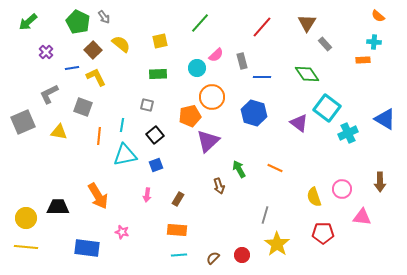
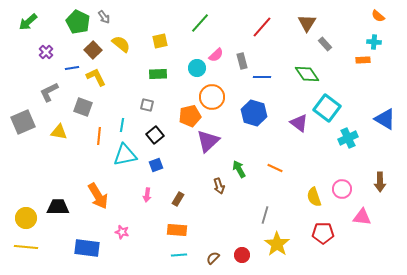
gray L-shape at (49, 94): moved 2 px up
cyan cross at (348, 133): moved 5 px down
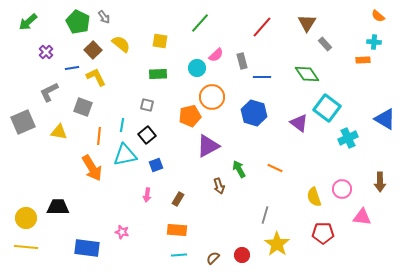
yellow square at (160, 41): rotated 21 degrees clockwise
black square at (155, 135): moved 8 px left
purple triangle at (208, 141): moved 5 px down; rotated 15 degrees clockwise
orange arrow at (98, 196): moved 6 px left, 28 px up
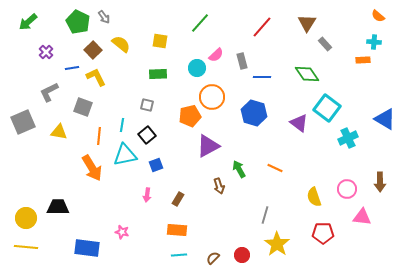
pink circle at (342, 189): moved 5 px right
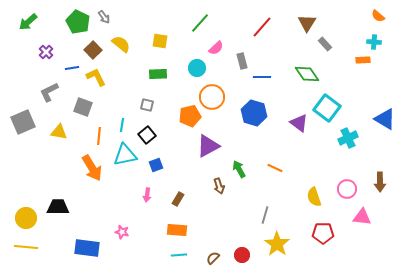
pink semicircle at (216, 55): moved 7 px up
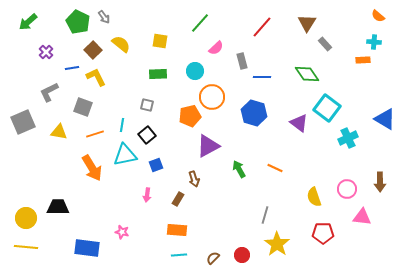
cyan circle at (197, 68): moved 2 px left, 3 px down
orange line at (99, 136): moved 4 px left, 2 px up; rotated 66 degrees clockwise
brown arrow at (219, 186): moved 25 px left, 7 px up
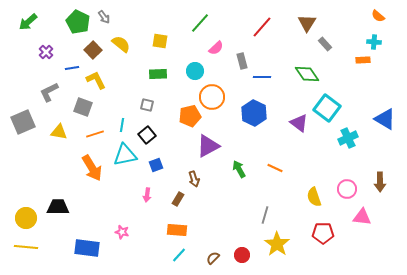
yellow L-shape at (96, 77): moved 3 px down
blue hexagon at (254, 113): rotated 10 degrees clockwise
cyan line at (179, 255): rotated 42 degrees counterclockwise
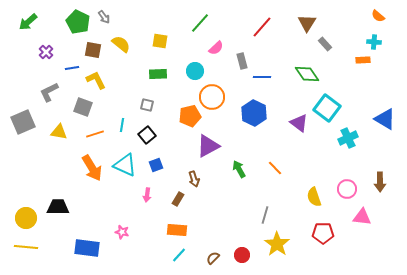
brown square at (93, 50): rotated 36 degrees counterclockwise
cyan triangle at (125, 155): moved 10 px down; rotated 35 degrees clockwise
orange line at (275, 168): rotated 21 degrees clockwise
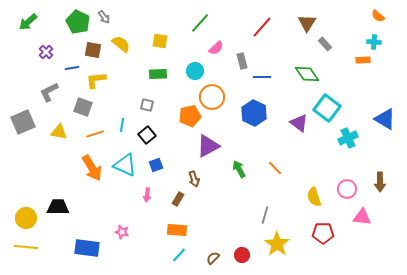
yellow L-shape at (96, 80): rotated 70 degrees counterclockwise
